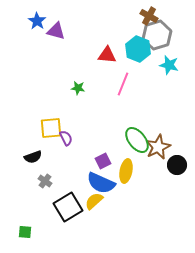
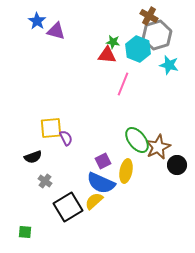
green star: moved 35 px right, 46 px up
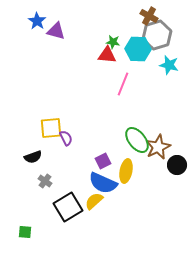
cyan hexagon: rotated 20 degrees counterclockwise
blue semicircle: moved 2 px right
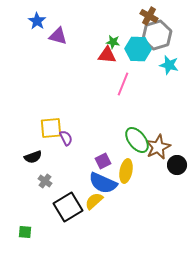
purple triangle: moved 2 px right, 5 px down
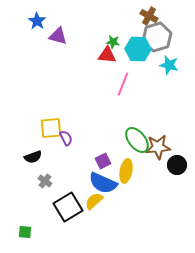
gray hexagon: moved 2 px down
brown star: rotated 20 degrees clockwise
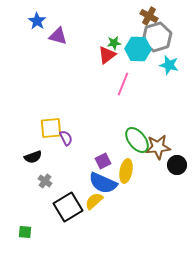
green star: moved 1 px right, 1 px down; rotated 16 degrees counterclockwise
red triangle: rotated 42 degrees counterclockwise
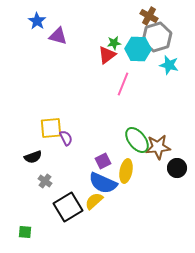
black circle: moved 3 px down
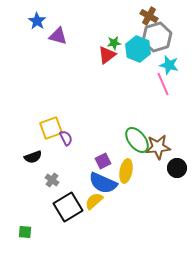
cyan hexagon: rotated 20 degrees clockwise
pink line: moved 40 px right; rotated 45 degrees counterclockwise
yellow square: rotated 15 degrees counterclockwise
gray cross: moved 7 px right, 1 px up
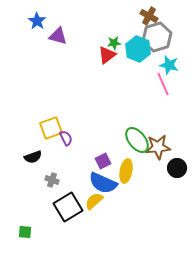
gray cross: rotated 16 degrees counterclockwise
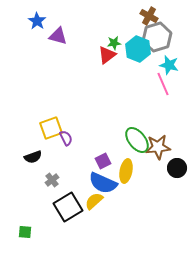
gray cross: rotated 32 degrees clockwise
